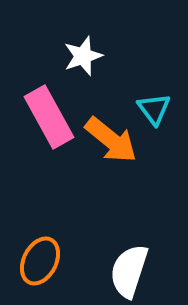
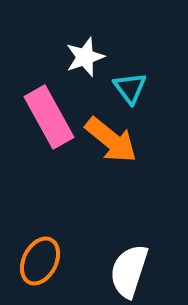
white star: moved 2 px right, 1 px down
cyan triangle: moved 24 px left, 21 px up
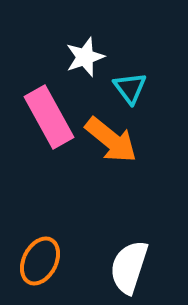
white semicircle: moved 4 px up
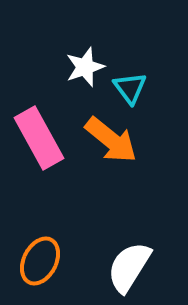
white star: moved 10 px down
pink rectangle: moved 10 px left, 21 px down
white semicircle: rotated 14 degrees clockwise
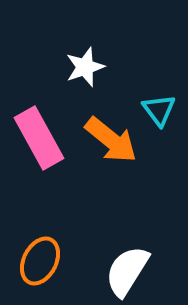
cyan triangle: moved 29 px right, 22 px down
white semicircle: moved 2 px left, 4 px down
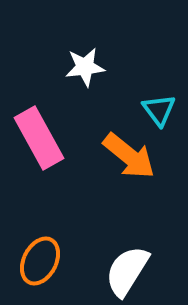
white star: rotated 12 degrees clockwise
orange arrow: moved 18 px right, 16 px down
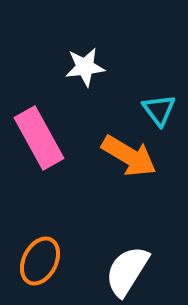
orange arrow: rotated 8 degrees counterclockwise
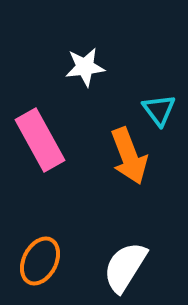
pink rectangle: moved 1 px right, 2 px down
orange arrow: rotated 38 degrees clockwise
white semicircle: moved 2 px left, 4 px up
